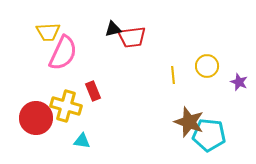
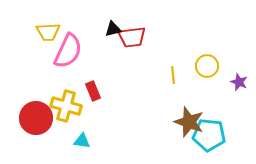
pink semicircle: moved 5 px right, 2 px up
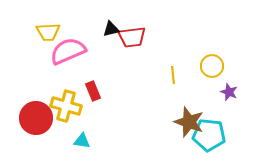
black triangle: moved 2 px left
pink semicircle: rotated 138 degrees counterclockwise
yellow circle: moved 5 px right
purple star: moved 10 px left, 10 px down
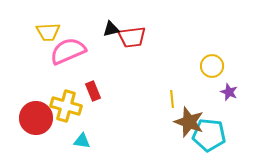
yellow line: moved 1 px left, 24 px down
